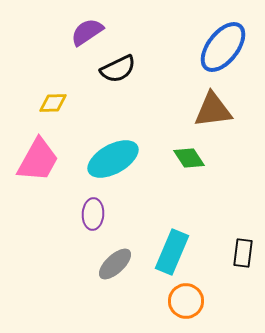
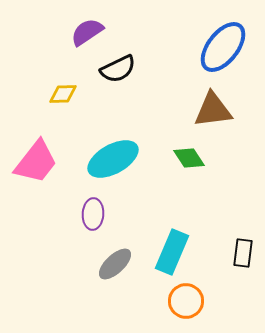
yellow diamond: moved 10 px right, 9 px up
pink trapezoid: moved 2 px left, 2 px down; rotated 9 degrees clockwise
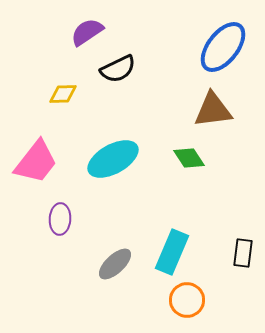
purple ellipse: moved 33 px left, 5 px down
orange circle: moved 1 px right, 1 px up
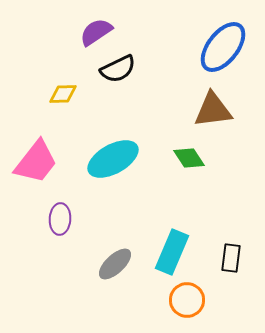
purple semicircle: moved 9 px right
black rectangle: moved 12 px left, 5 px down
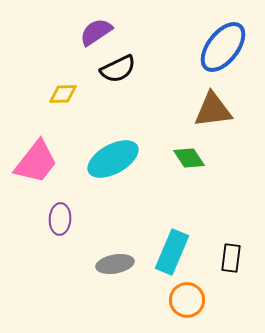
gray ellipse: rotated 33 degrees clockwise
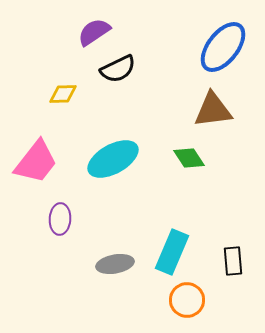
purple semicircle: moved 2 px left
black rectangle: moved 2 px right, 3 px down; rotated 12 degrees counterclockwise
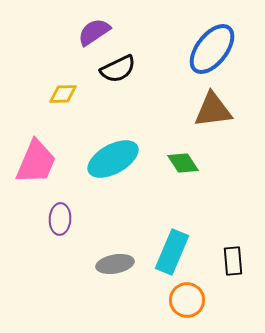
blue ellipse: moved 11 px left, 2 px down
green diamond: moved 6 px left, 5 px down
pink trapezoid: rotated 15 degrees counterclockwise
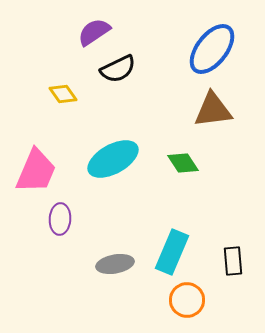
yellow diamond: rotated 56 degrees clockwise
pink trapezoid: moved 9 px down
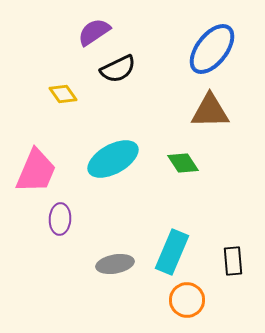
brown triangle: moved 3 px left, 1 px down; rotated 6 degrees clockwise
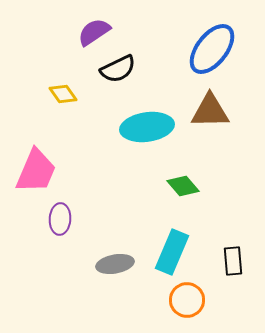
cyan ellipse: moved 34 px right, 32 px up; rotated 21 degrees clockwise
green diamond: moved 23 px down; rotated 8 degrees counterclockwise
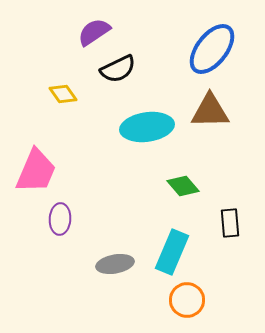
black rectangle: moved 3 px left, 38 px up
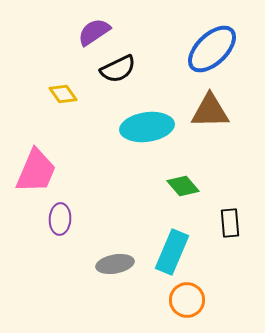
blue ellipse: rotated 8 degrees clockwise
